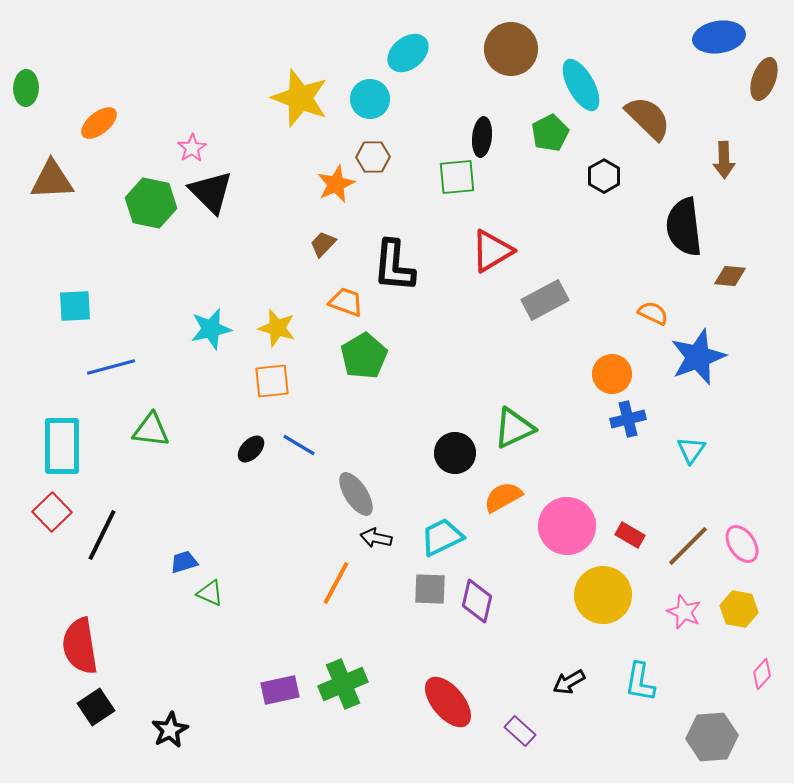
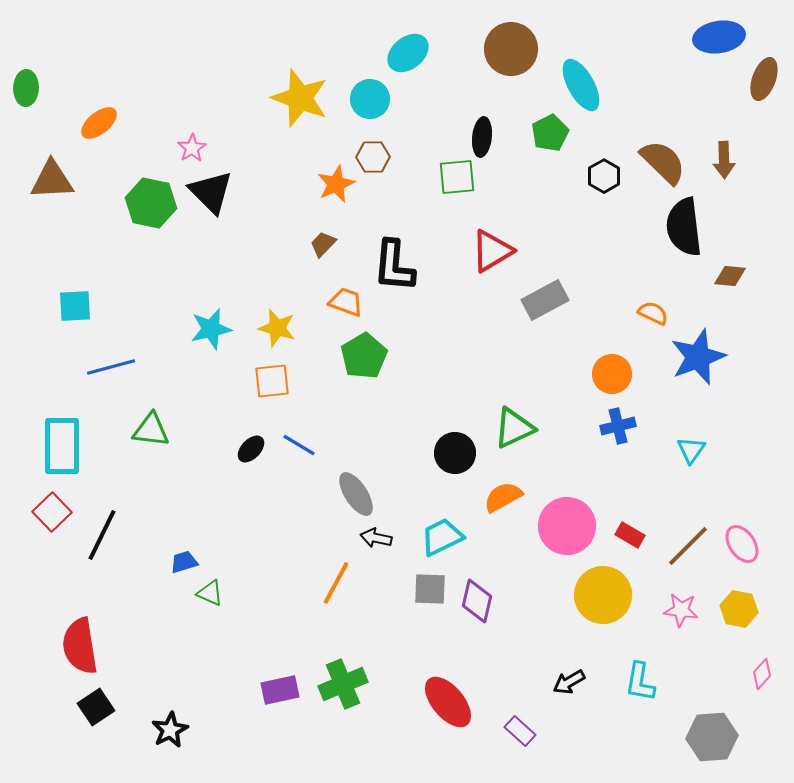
brown semicircle at (648, 118): moved 15 px right, 44 px down
blue cross at (628, 419): moved 10 px left, 7 px down
pink star at (684, 612): moved 3 px left, 2 px up; rotated 16 degrees counterclockwise
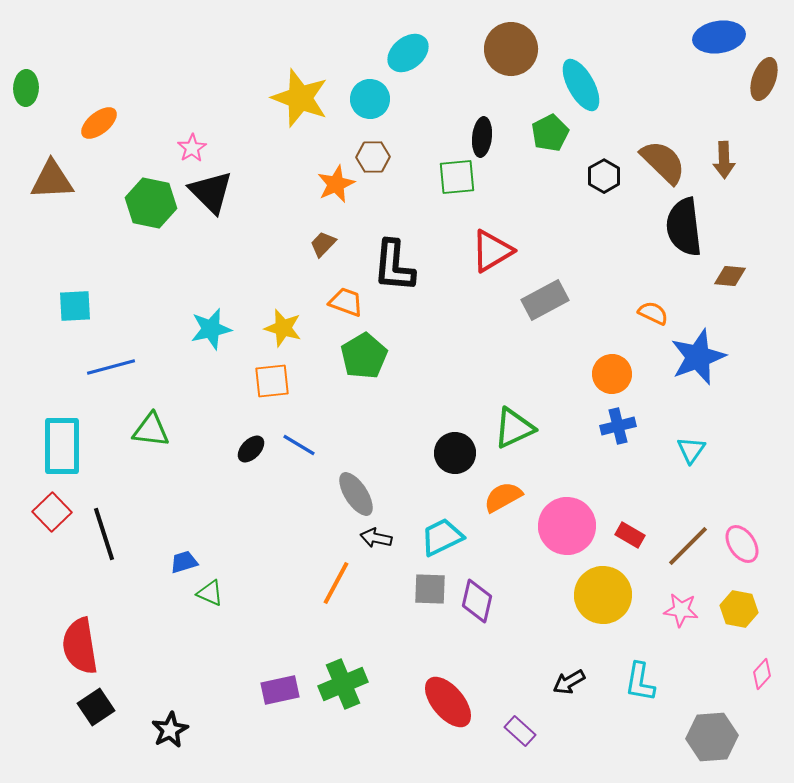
yellow star at (277, 328): moved 6 px right
black line at (102, 535): moved 2 px right, 1 px up; rotated 44 degrees counterclockwise
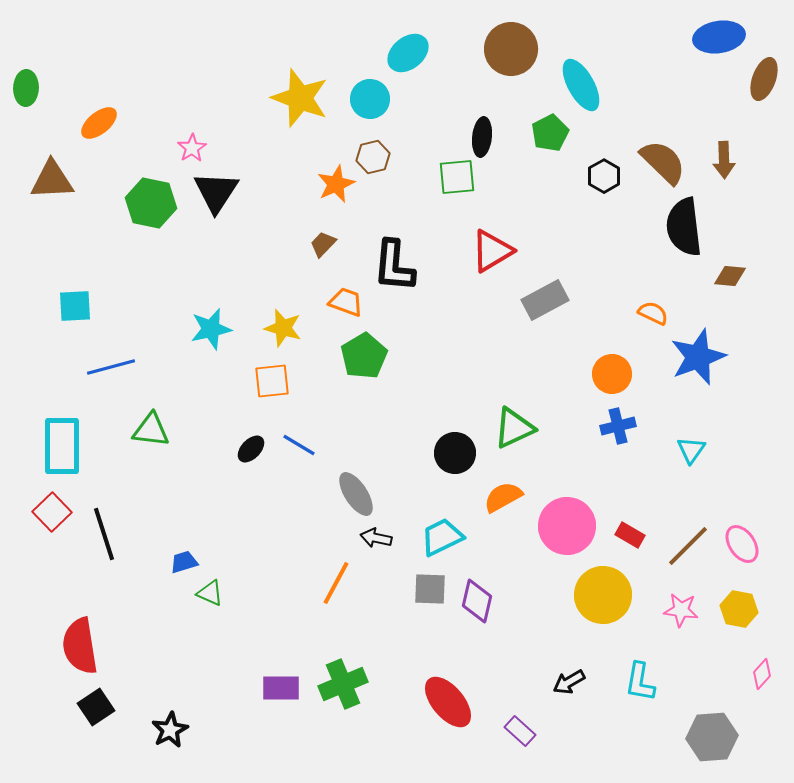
brown hexagon at (373, 157): rotated 12 degrees counterclockwise
black triangle at (211, 192): moved 5 px right; rotated 18 degrees clockwise
purple rectangle at (280, 690): moved 1 px right, 2 px up; rotated 12 degrees clockwise
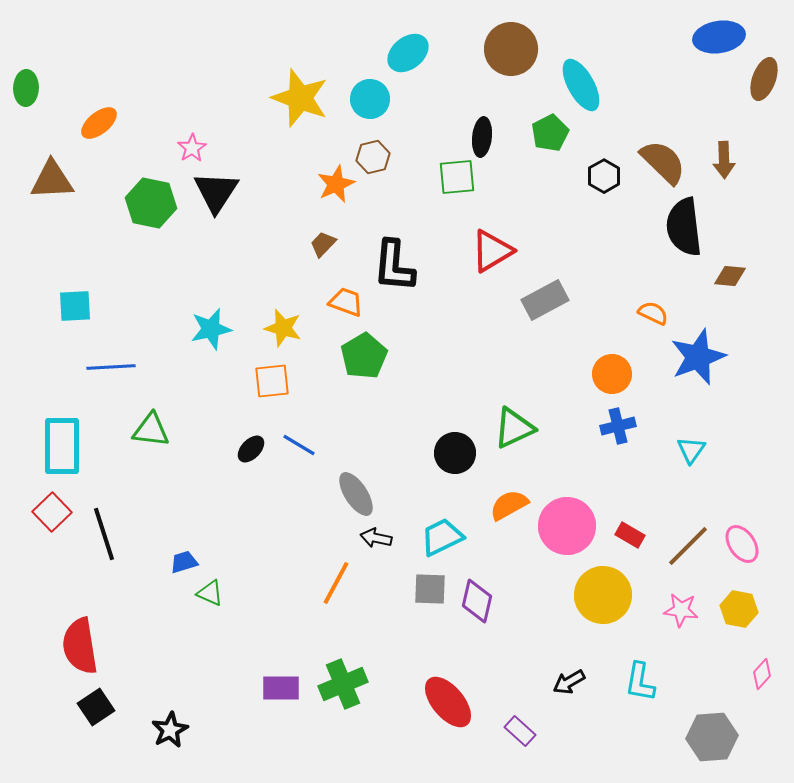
blue line at (111, 367): rotated 12 degrees clockwise
orange semicircle at (503, 497): moved 6 px right, 8 px down
